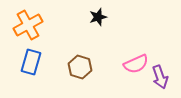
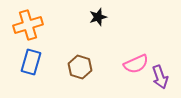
orange cross: rotated 12 degrees clockwise
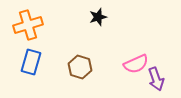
purple arrow: moved 4 px left, 2 px down
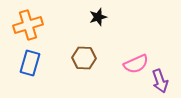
blue rectangle: moved 1 px left, 1 px down
brown hexagon: moved 4 px right, 9 px up; rotated 15 degrees counterclockwise
purple arrow: moved 4 px right, 2 px down
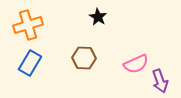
black star: rotated 24 degrees counterclockwise
blue rectangle: rotated 15 degrees clockwise
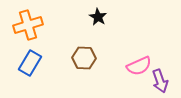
pink semicircle: moved 3 px right, 2 px down
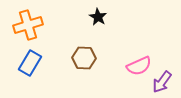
purple arrow: moved 2 px right, 1 px down; rotated 55 degrees clockwise
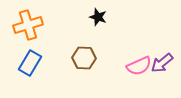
black star: rotated 12 degrees counterclockwise
purple arrow: moved 19 px up; rotated 15 degrees clockwise
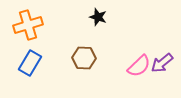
pink semicircle: rotated 20 degrees counterclockwise
